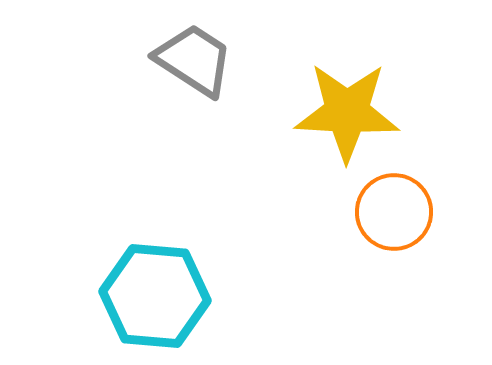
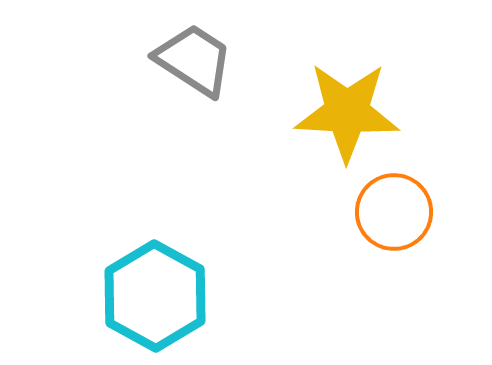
cyan hexagon: rotated 24 degrees clockwise
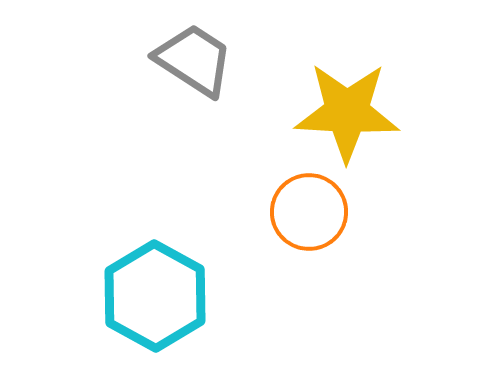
orange circle: moved 85 px left
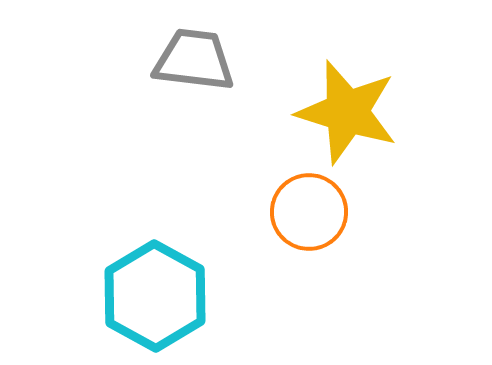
gray trapezoid: rotated 26 degrees counterclockwise
yellow star: rotated 14 degrees clockwise
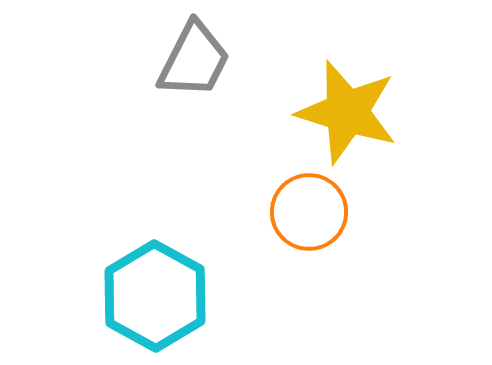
gray trapezoid: rotated 110 degrees clockwise
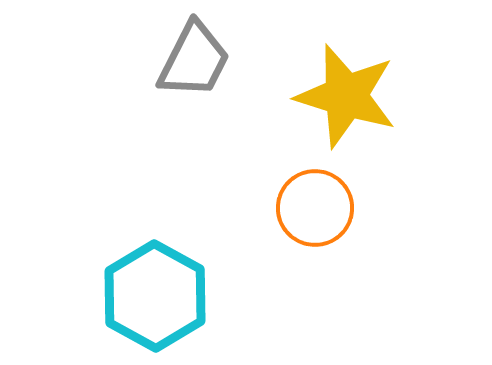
yellow star: moved 1 px left, 16 px up
orange circle: moved 6 px right, 4 px up
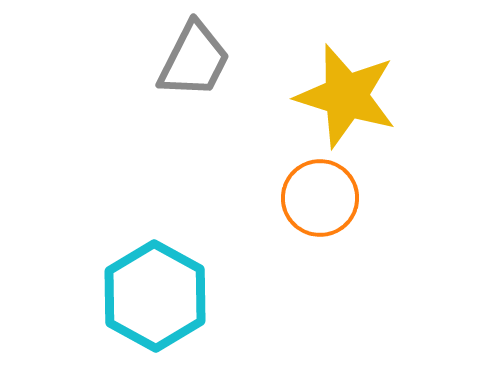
orange circle: moved 5 px right, 10 px up
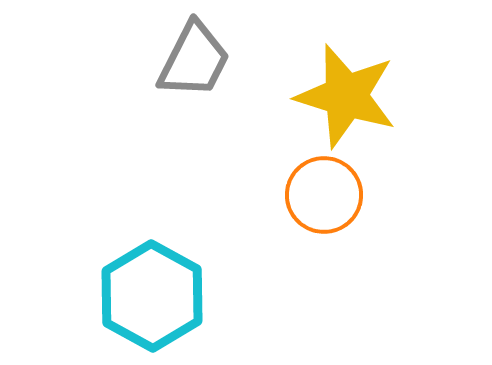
orange circle: moved 4 px right, 3 px up
cyan hexagon: moved 3 px left
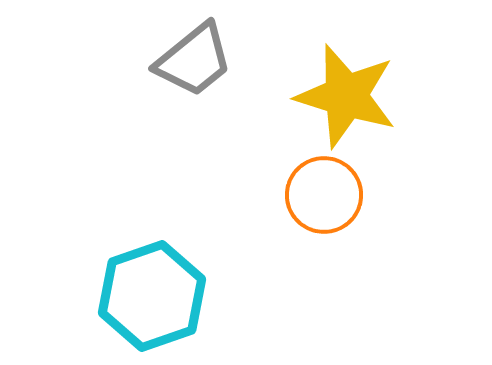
gray trapezoid: rotated 24 degrees clockwise
cyan hexagon: rotated 12 degrees clockwise
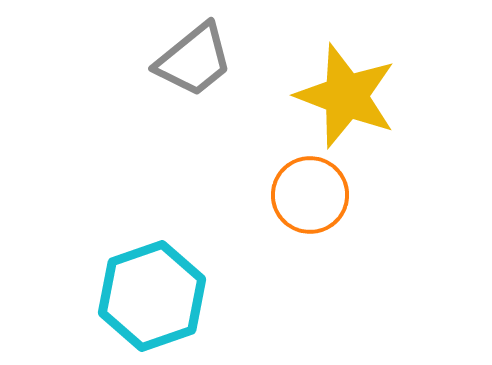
yellow star: rotated 4 degrees clockwise
orange circle: moved 14 px left
